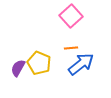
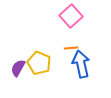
blue arrow: rotated 64 degrees counterclockwise
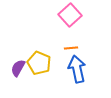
pink square: moved 1 px left, 1 px up
blue arrow: moved 4 px left, 5 px down
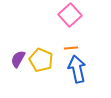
yellow pentagon: moved 2 px right, 3 px up
purple semicircle: moved 9 px up
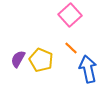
orange line: rotated 48 degrees clockwise
blue arrow: moved 11 px right
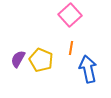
orange line: rotated 56 degrees clockwise
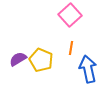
purple semicircle: rotated 30 degrees clockwise
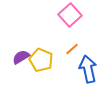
orange line: moved 1 px right, 1 px down; rotated 40 degrees clockwise
purple semicircle: moved 3 px right, 2 px up
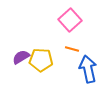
pink square: moved 5 px down
orange line: rotated 56 degrees clockwise
yellow pentagon: rotated 20 degrees counterclockwise
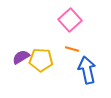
blue arrow: moved 1 px left, 1 px down
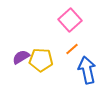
orange line: rotated 56 degrees counterclockwise
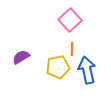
orange line: rotated 48 degrees counterclockwise
yellow pentagon: moved 17 px right, 7 px down; rotated 15 degrees counterclockwise
